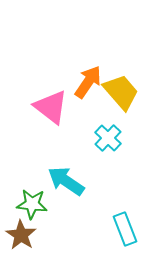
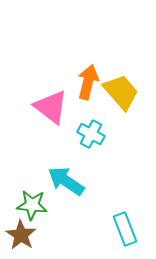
orange arrow: rotated 20 degrees counterclockwise
cyan cross: moved 17 px left, 4 px up; rotated 16 degrees counterclockwise
green star: moved 1 px down
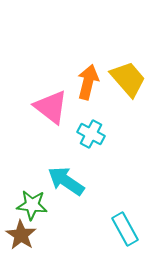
yellow trapezoid: moved 7 px right, 13 px up
cyan rectangle: rotated 8 degrees counterclockwise
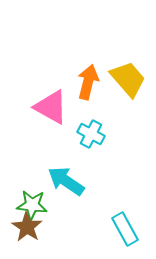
pink triangle: rotated 9 degrees counterclockwise
brown star: moved 6 px right, 8 px up
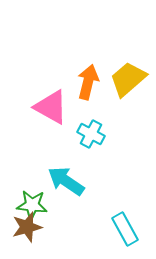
yellow trapezoid: rotated 90 degrees counterclockwise
brown star: rotated 24 degrees clockwise
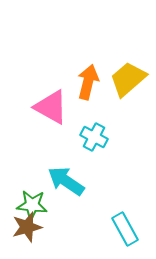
cyan cross: moved 3 px right, 3 px down
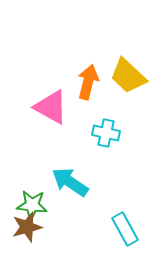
yellow trapezoid: moved 3 px up; rotated 96 degrees counterclockwise
cyan cross: moved 12 px right, 4 px up; rotated 16 degrees counterclockwise
cyan arrow: moved 4 px right, 1 px down
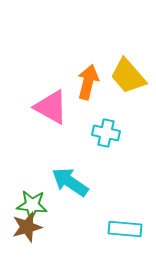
yellow trapezoid: rotated 6 degrees clockwise
cyan rectangle: rotated 56 degrees counterclockwise
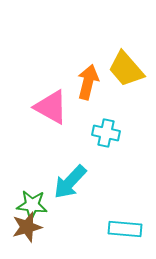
yellow trapezoid: moved 2 px left, 7 px up
cyan arrow: rotated 81 degrees counterclockwise
